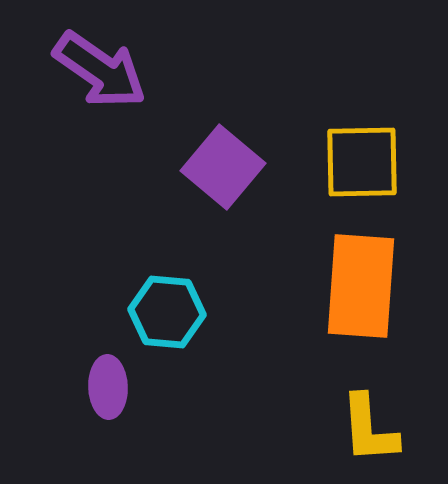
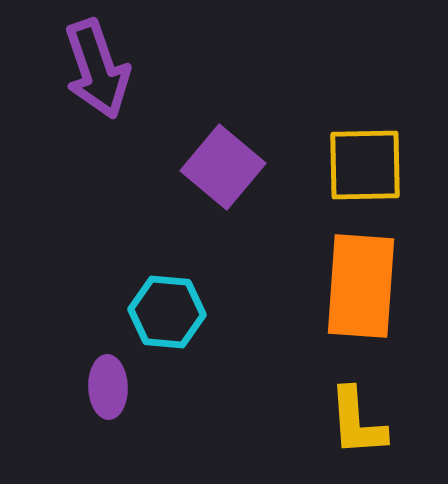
purple arrow: moved 3 px left, 1 px up; rotated 36 degrees clockwise
yellow square: moved 3 px right, 3 px down
yellow L-shape: moved 12 px left, 7 px up
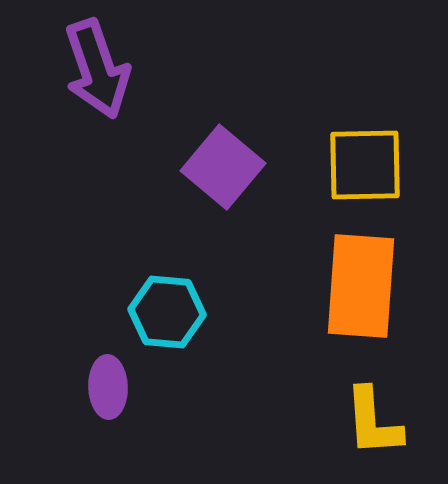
yellow L-shape: moved 16 px right
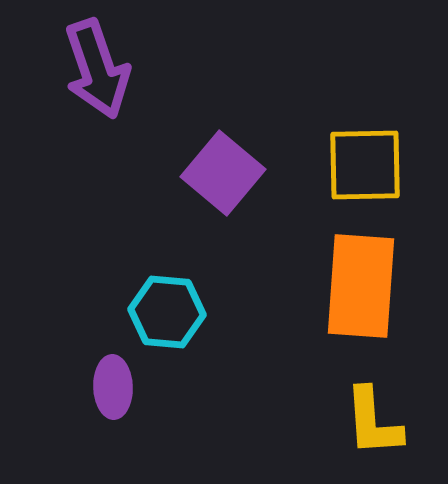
purple square: moved 6 px down
purple ellipse: moved 5 px right
